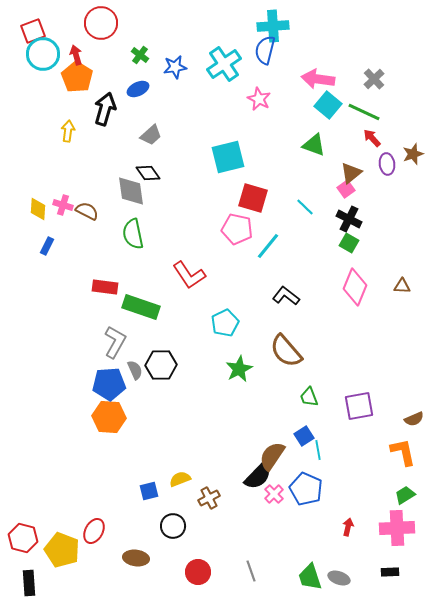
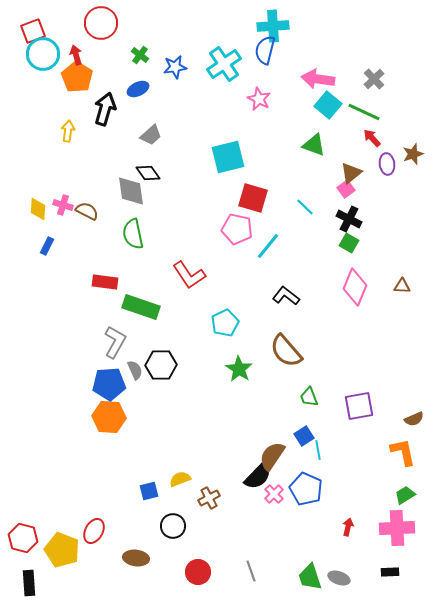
red rectangle at (105, 287): moved 5 px up
green star at (239, 369): rotated 12 degrees counterclockwise
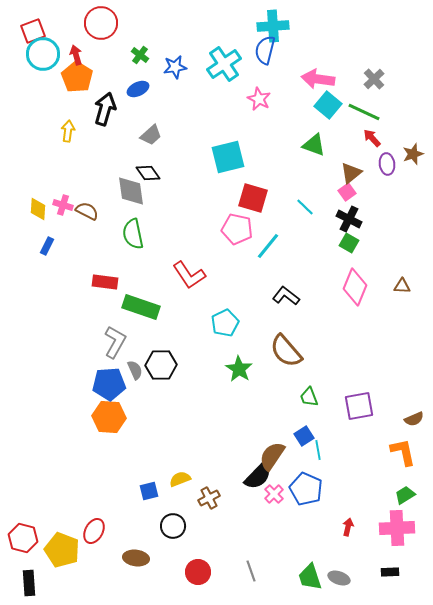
pink square at (346, 189): moved 1 px right, 3 px down
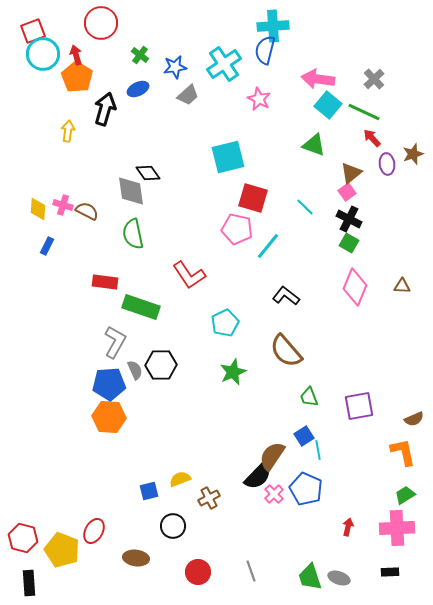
gray trapezoid at (151, 135): moved 37 px right, 40 px up
green star at (239, 369): moved 6 px left, 3 px down; rotated 16 degrees clockwise
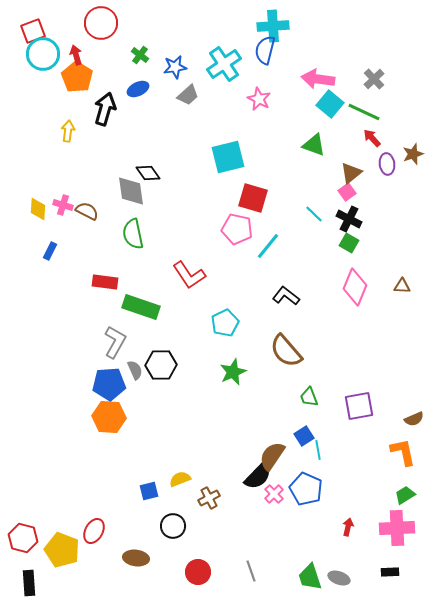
cyan square at (328, 105): moved 2 px right, 1 px up
cyan line at (305, 207): moved 9 px right, 7 px down
blue rectangle at (47, 246): moved 3 px right, 5 px down
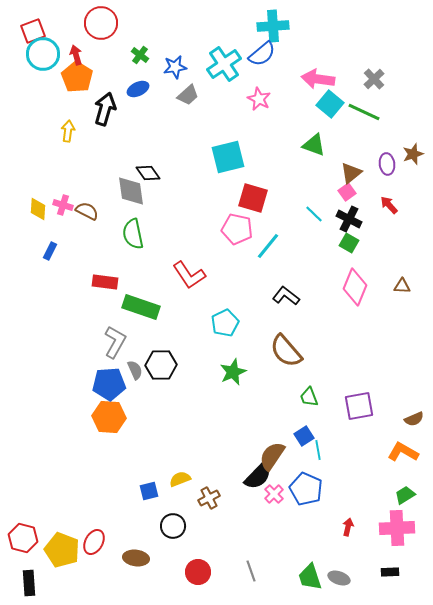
blue semicircle at (265, 50): moved 3 px left, 4 px down; rotated 144 degrees counterclockwise
red arrow at (372, 138): moved 17 px right, 67 px down
orange L-shape at (403, 452): rotated 48 degrees counterclockwise
red ellipse at (94, 531): moved 11 px down
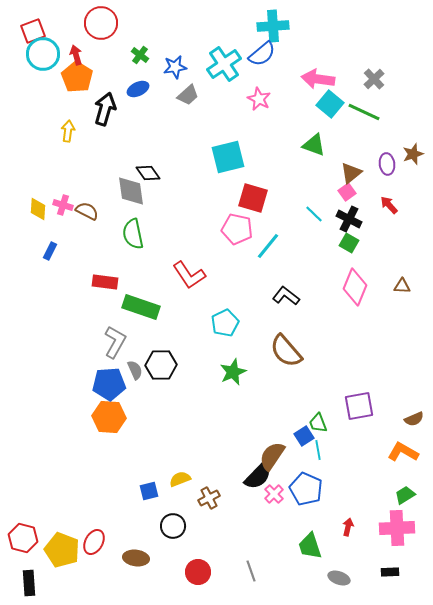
green trapezoid at (309, 397): moved 9 px right, 26 px down
green trapezoid at (310, 577): moved 31 px up
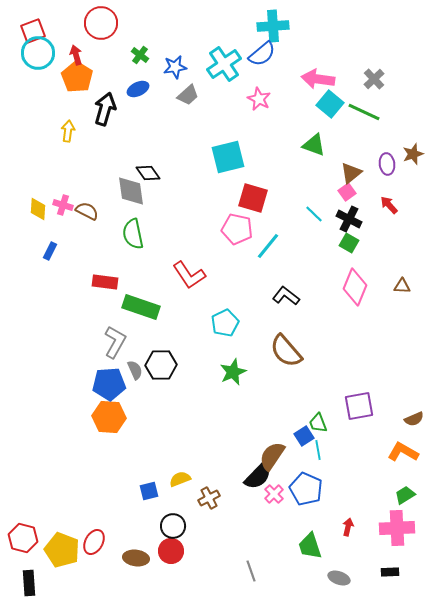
cyan circle at (43, 54): moved 5 px left, 1 px up
red circle at (198, 572): moved 27 px left, 21 px up
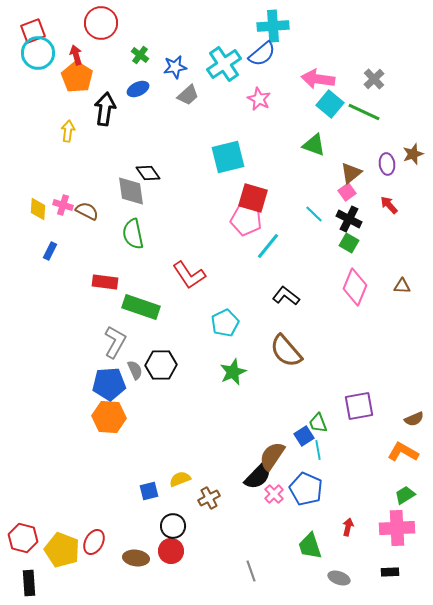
black arrow at (105, 109): rotated 8 degrees counterclockwise
pink pentagon at (237, 229): moved 9 px right, 9 px up
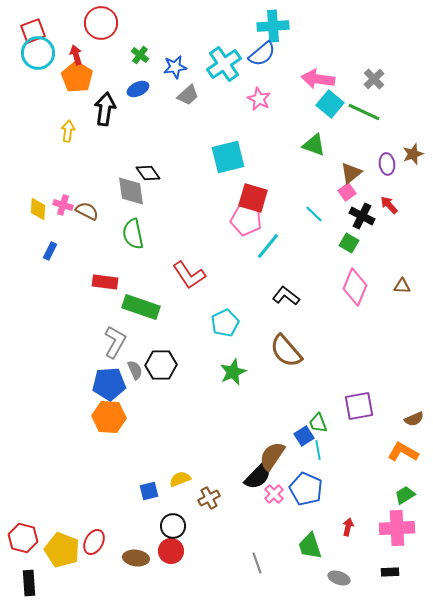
black cross at (349, 219): moved 13 px right, 3 px up
gray line at (251, 571): moved 6 px right, 8 px up
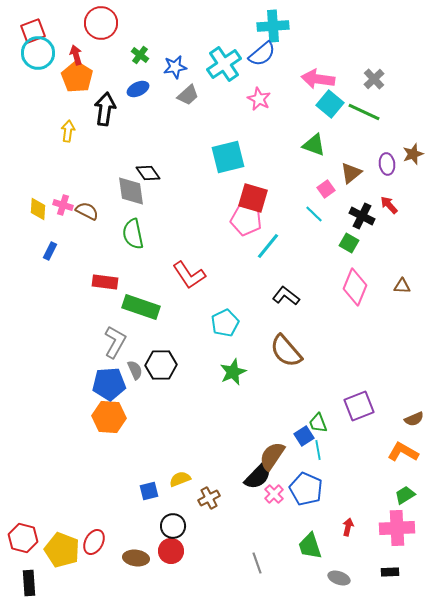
pink square at (347, 192): moved 21 px left, 3 px up
purple square at (359, 406): rotated 12 degrees counterclockwise
